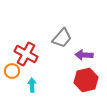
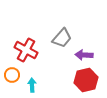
red cross: moved 4 px up
orange circle: moved 4 px down
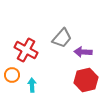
purple arrow: moved 1 px left, 3 px up
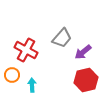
purple arrow: rotated 42 degrees counterclockwise
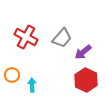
red cross: moved 13 px up
red hexagon: rotated 20 degrees counterclockwise
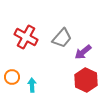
orange circle: moved 2 px down
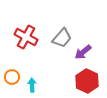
red hexagon: moved 1 px right, 1 px down
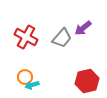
purple arrow: moved 24 px up
orange circle: moved 13 px right
red hexagon: rotated 20 degrees clockwise
cyan arrow: rotated 104 degrees counterclockwise
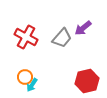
cyan arrow: rotated 40 degrees counterclockwise
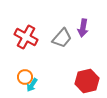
purple arrow: rotated 42 degrees counterclockwise
